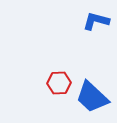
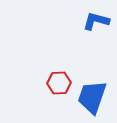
blue trapezoid: rotated 66 degrees clockwise
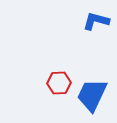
blue trapezoid: moved 2 px up; rotated 6 degrees clockwise
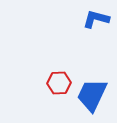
blue L-shape: moved 2 px up
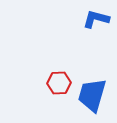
blue trapezoid: rotated 9 degrees counterclockwise
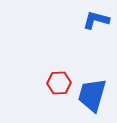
blue L-shape: moved 1 px down
